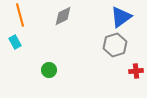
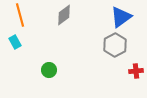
gray diamond: moved 1 px right, 1 px up; rotated 10 degrees counterclockwise
gray hexagon: rotated 10 degrees counterclockwise
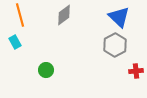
blue triangle: moved 2 px left; rotated 40 degrees counterclockwise
green circle: moved 3 px left
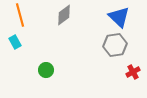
gray hexagon: rotated 20 degrees clockwise
red cross: moved 3 px left, 1 px down; rotated 24 degrees counterclockwise
